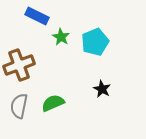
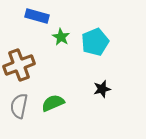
blue rectangle: rotated 10 degrees counterclockwise
black star: rotated 30 degrees clockwise
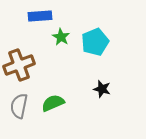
blue rectangle: moved 3 px right; rotated 20 degrees counterclockwise
black star: rotated 30 degrees clockwise
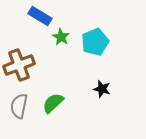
blue rectangle: rotated 35 degrees clockwise
green semicircle: rotated 20 degrees counterclockwise
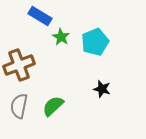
green semicircle: moved 3 px down
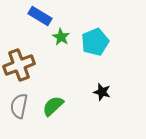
black star: moved 3 px down
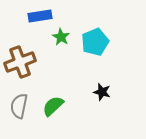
blue rectangle: rotated 40 degrees counterclockwise
brown cross: moved 1 px right, 3 px up
